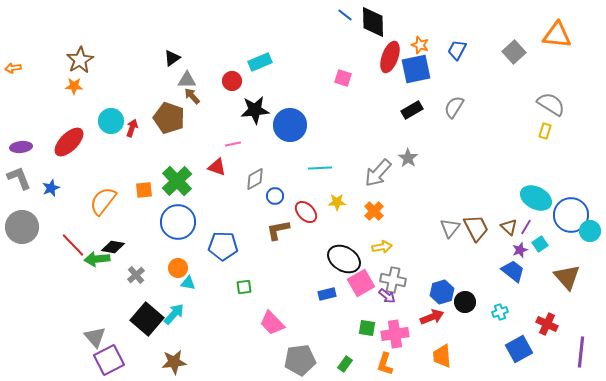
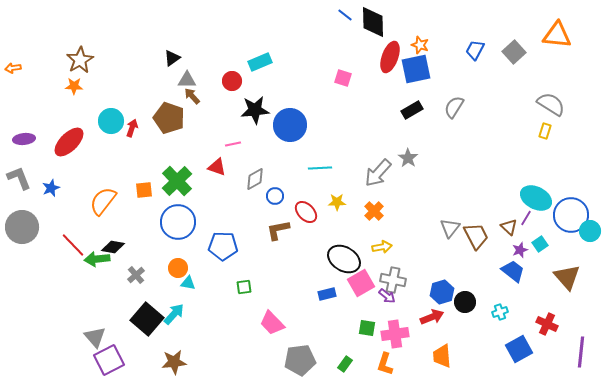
blue trapezoid at (457, 50): moved 18 px right
purple ellipse at (21, 147): moved 3 px right, 8 px up
purple line at (526, 227): moved 9 px up
brown trapezoid at (476, 228): moved 8 px down
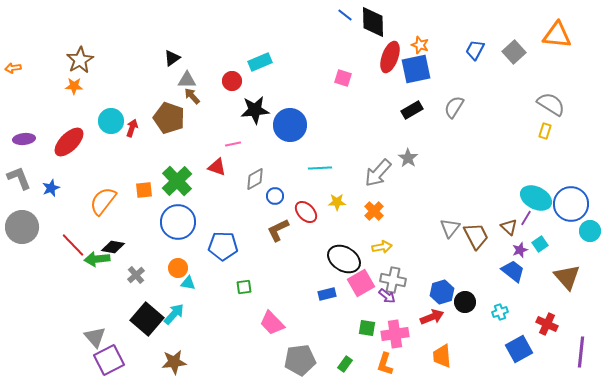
blue circle at (571, 215): moved 11 px up
brown L-shape at (278, 230): rotated 15 degrees counterclockwise
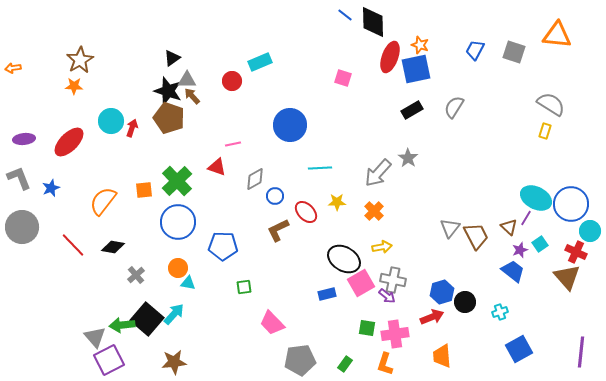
gray square at (514, 52): rotated 30 degrees counterclockwise
black star at (255, 110): moved 87 px left, 19 px up; rotated 24 degrees clockwise
green arrow at (97, 259): moved 25 px right, 66 px down
red cross at (547, 324): moved 29 px right, 72 px up
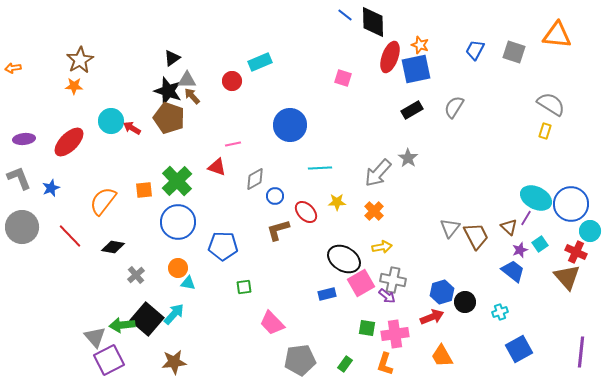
red arrow at (132, 128): rotated 78 degrees counterclockwise
brown L-shape at (278, 230): rotated 10 degrees clockwise
red line at (73, 245): moved 3 px left, 9 px up
orange trapezoid at (442, 356): rotated 25 degrees counterclockwise
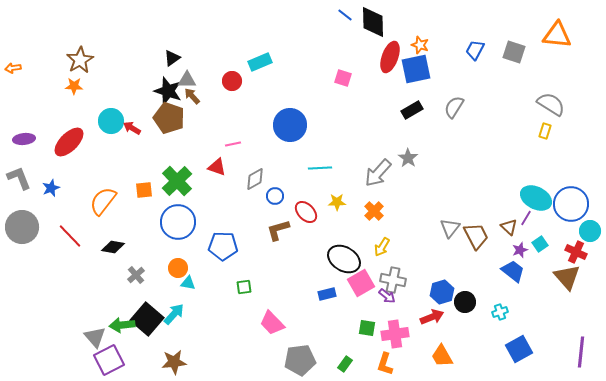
yellow arrow at (382, 247): rotated 132 degrees clockwise
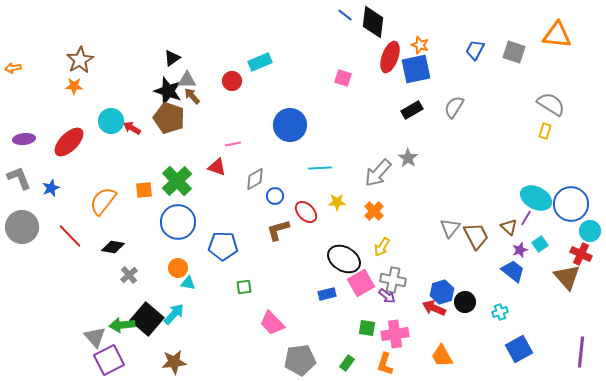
black diamond at (373, 22): rotated 8 degrees clockwise
red cross at (576, 252): moved 5 px right, 2 px down
gray cross at (136, 275): moved 7 px left
red arrow at (432, 317): moved 2 px right, 9 px up; rotated 135 degrees counterclockwise
green rectangle at (345, 364): moved 2 px right, 1 px up
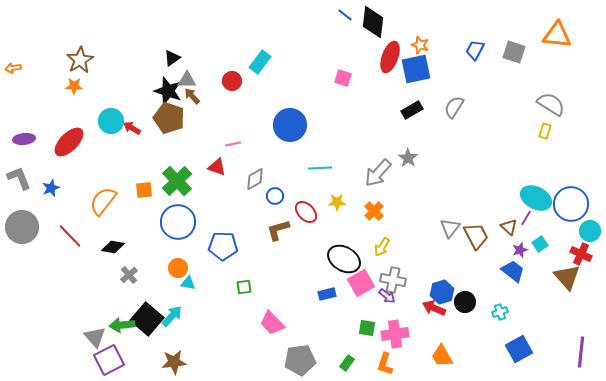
cyan rectangle at (260, 62): rotated 30 degrees counterclockwise
cyan arrow at (174, 314): moved 2 px left, 2 px down
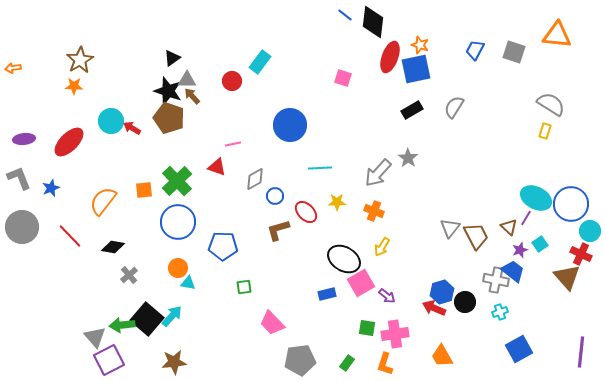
orange cross at (374, 211): rotated 24 degrees counterclockwise
gray cross at (393, 280): moved 103 px right
